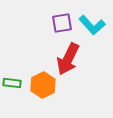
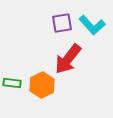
red arrow: rotated 12 degrees clockwise
orange hexagon: moved 1 px left
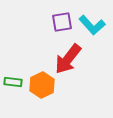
purple square: moved 1 px up
green rectangle: moved 1 px right, 1 px up
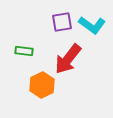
cyan L-shape: rotated 12 degrees counterclockwise
green rectangle: moved 11 px right, 31 px up
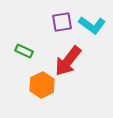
green rectangle: rotated 18 degrees clockwise
red arrow: moved 2 px down
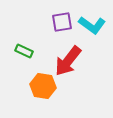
orange hexagon: moved 1 px right, 1 px down; rotated 25 degrees counterclockwise
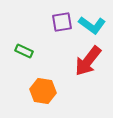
red arrow: moved 20 px right
orange hexagon: moved 5 px down
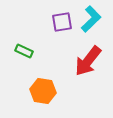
cyan L-shape: moved 1 px left, 6 px up; rotated 80 degrees counterclockwise
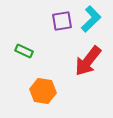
purple square: moved 1 px up
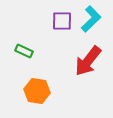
purple square: rotated 10 degrees clockwise
orange hexagon: moved 6 px left
